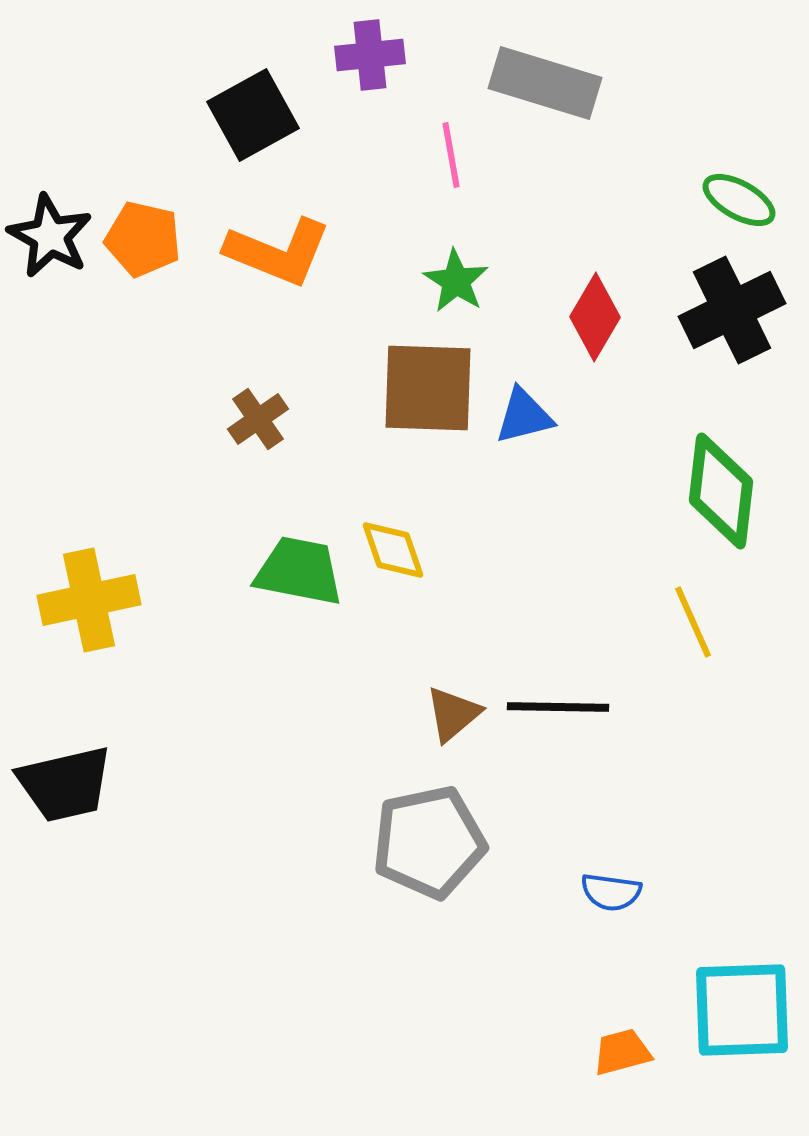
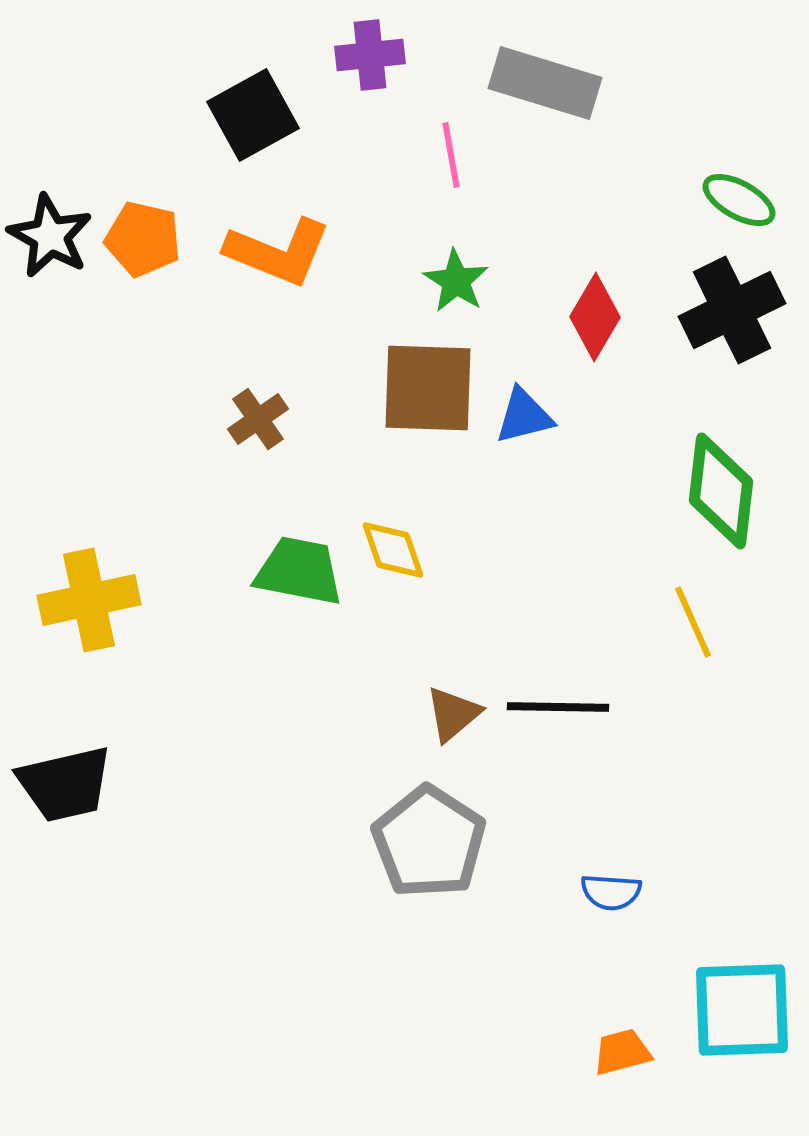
gray pentagon: rotated 27 degrees counterclockwise
blue semicircle: rotated 4 degrees counterclockwise
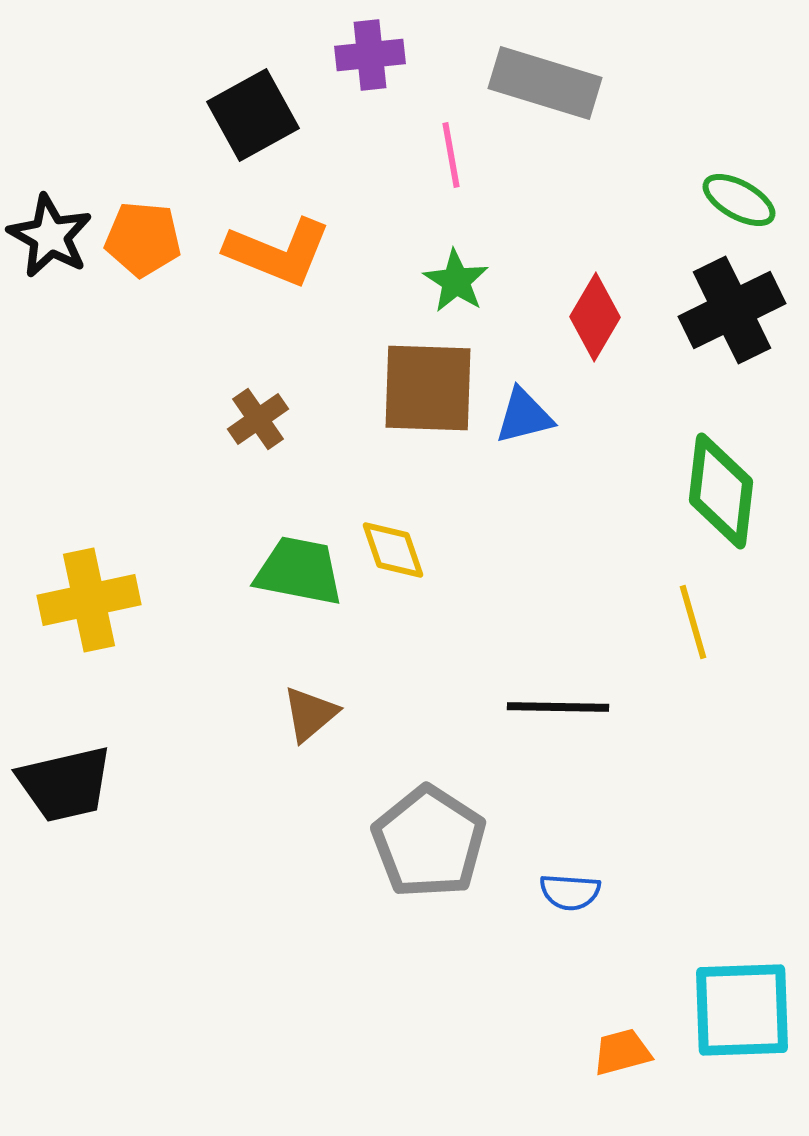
orange pentagon: rotated 8 degrees counterclockwise
yellow line: rotated 8 degrees clockwise
brown triangle: moved 143 px left
blue semicircle: moved 41 px left
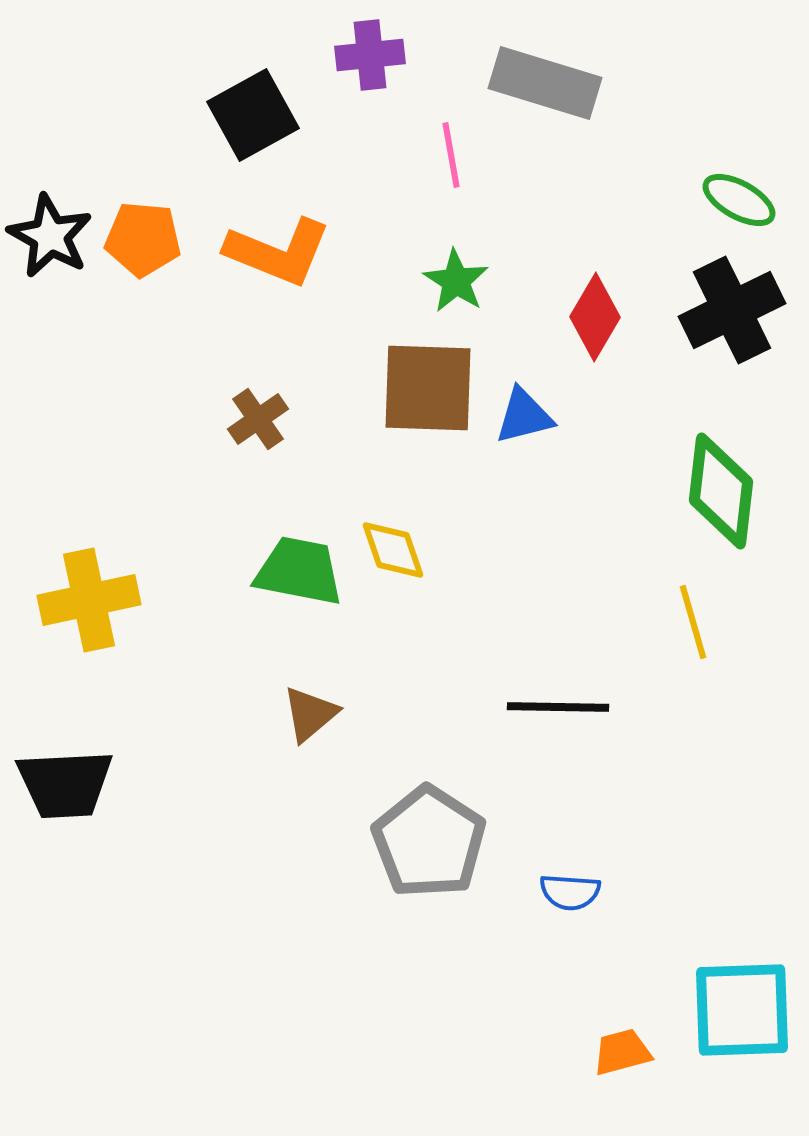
black trapezoid: rotated 10 degrees clockwise
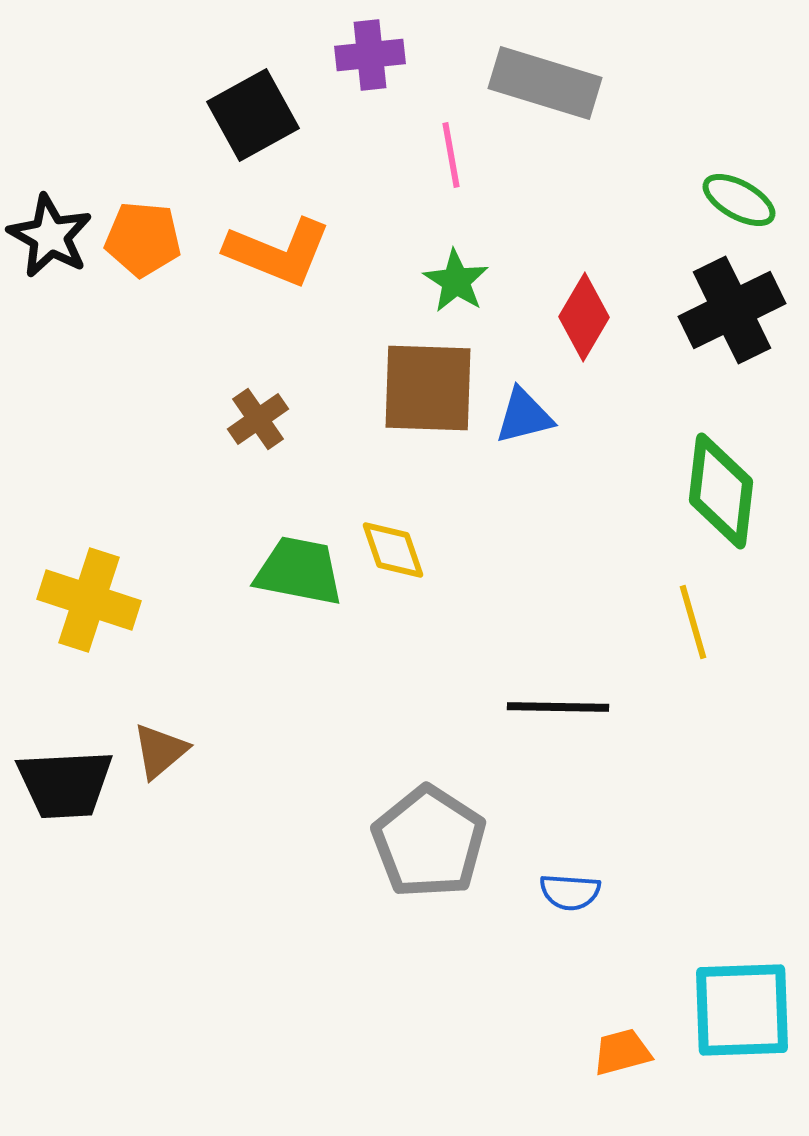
red diamond: moved 11 px left
yellow cross: rotated 30 degrees clockwise
brown triangle: moved 150 px left, 37 px down
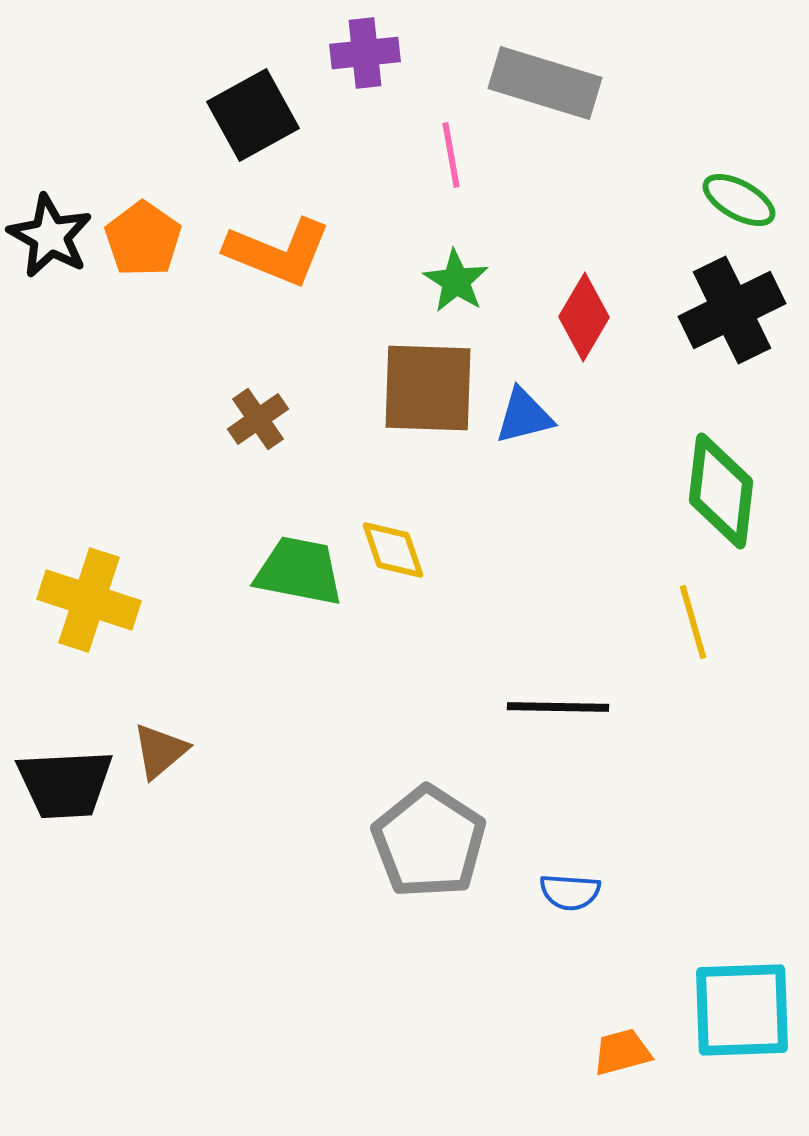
purple cross: moved 5 px left, 2 px up
orange pentagon: rotated 30 degrees clockwise
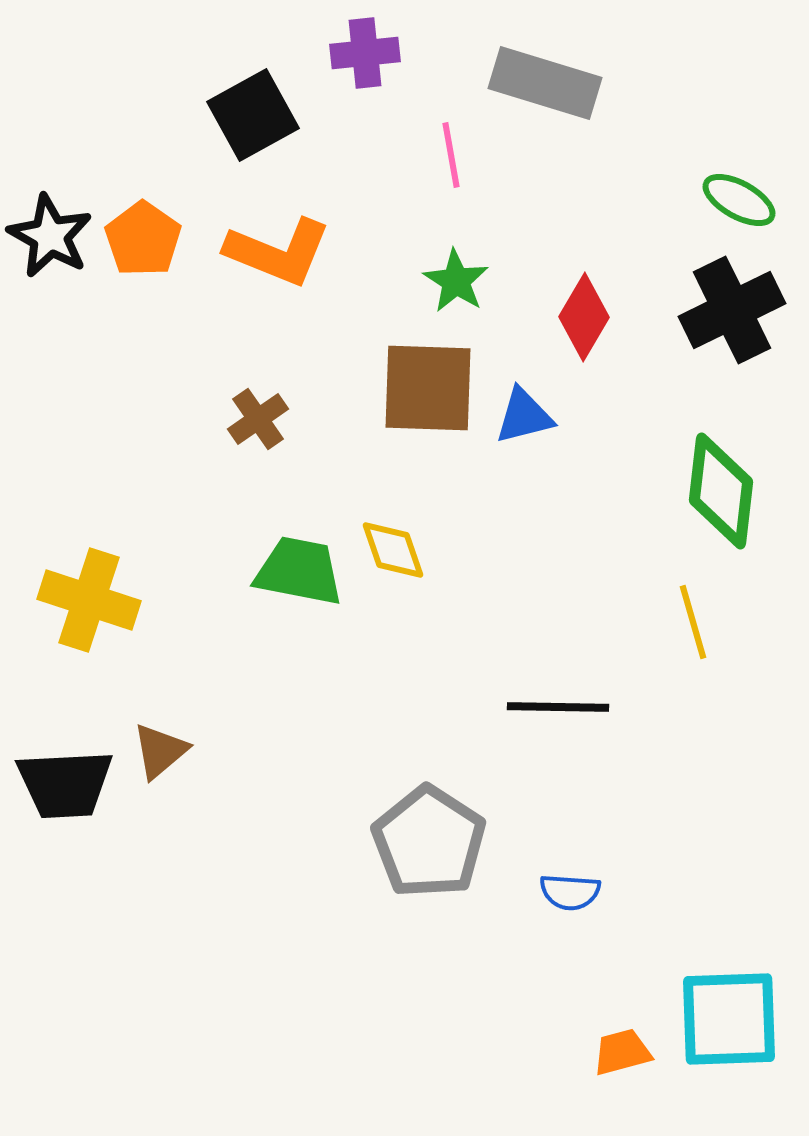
cyan square: moved 13 px left, 9 px down
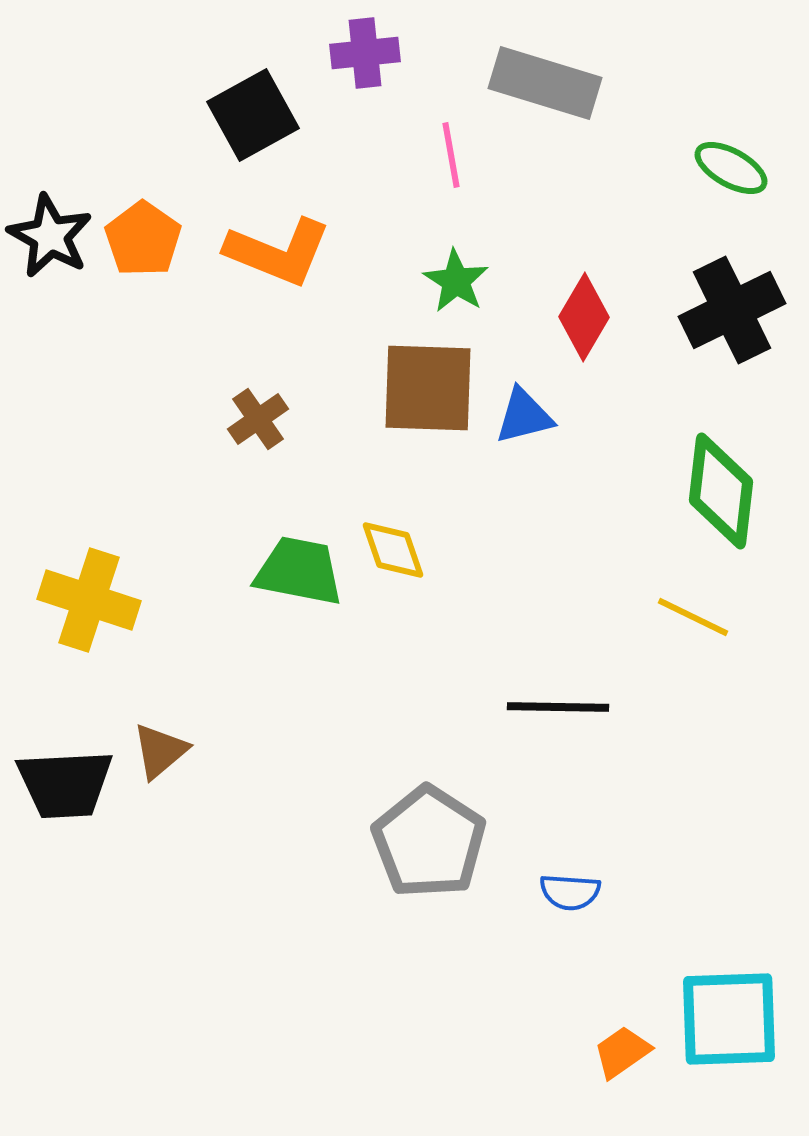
green ellipse: moved 8 px left, 32 px up
yellow line: moved 5 px up; rotated 48 degrees counterclockwise
orange trapezoid: rotated 20 degrees counterclockwise
